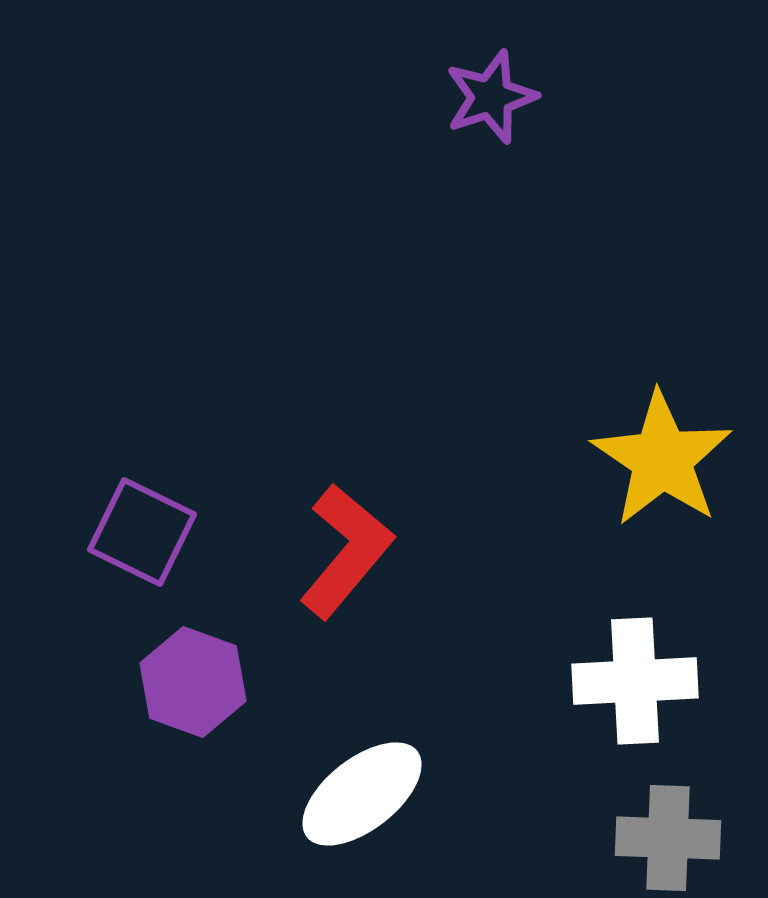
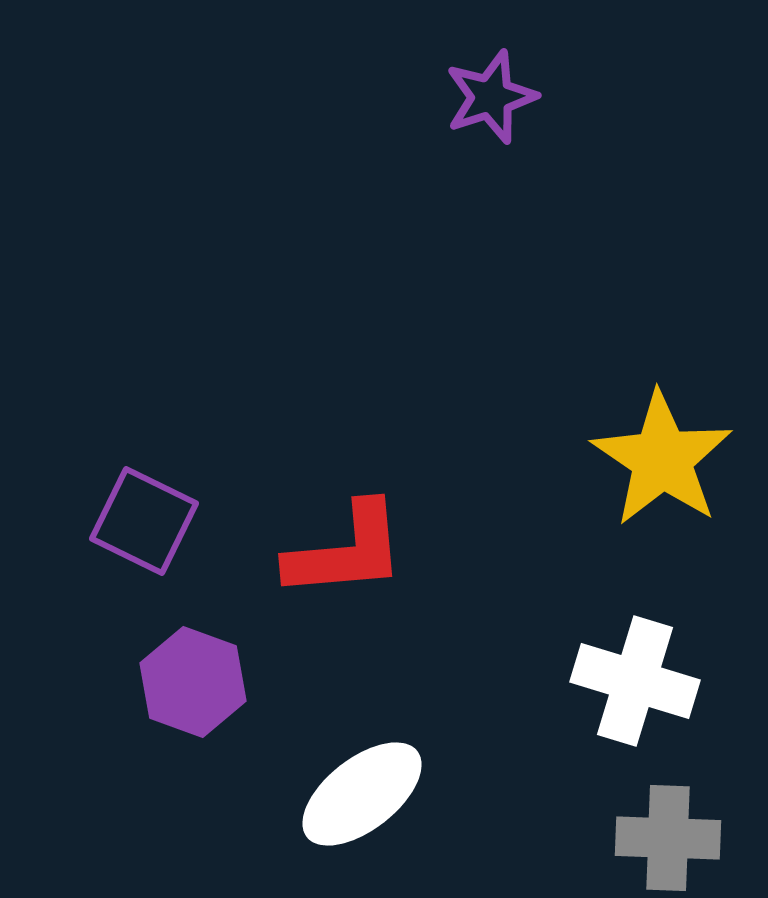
purple square: moved 2 px right, 11 px up
red L-shape: rotated 45 degrees clockwise
white cross: rotated 20 degrees clockwise
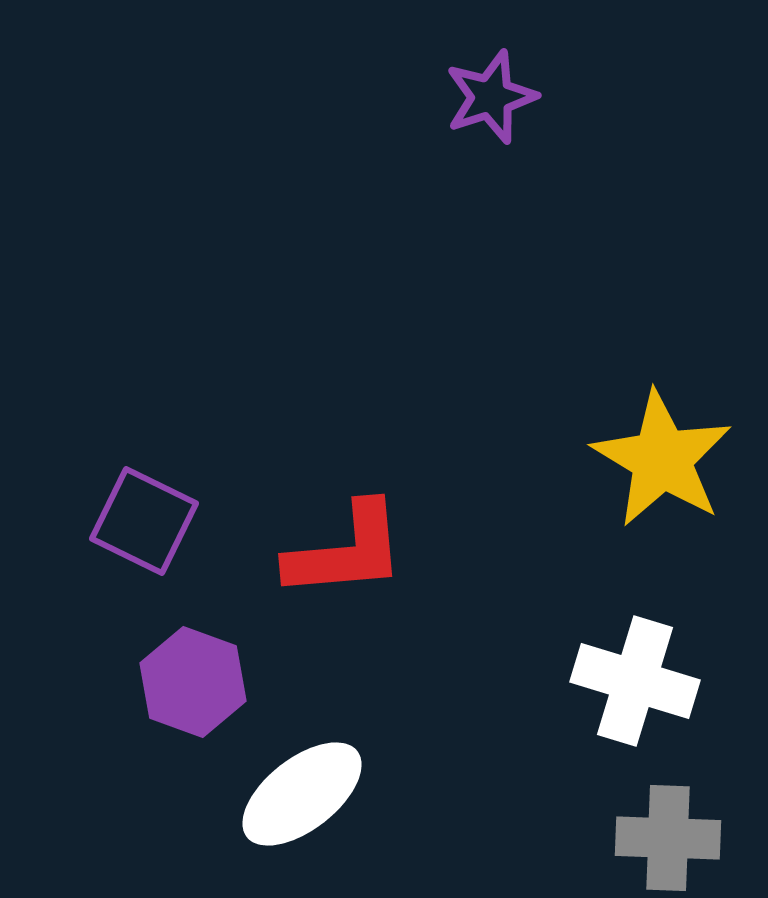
yellow star: rotated 3 degrees counterclockwise
white ellipse: moved 60 px left
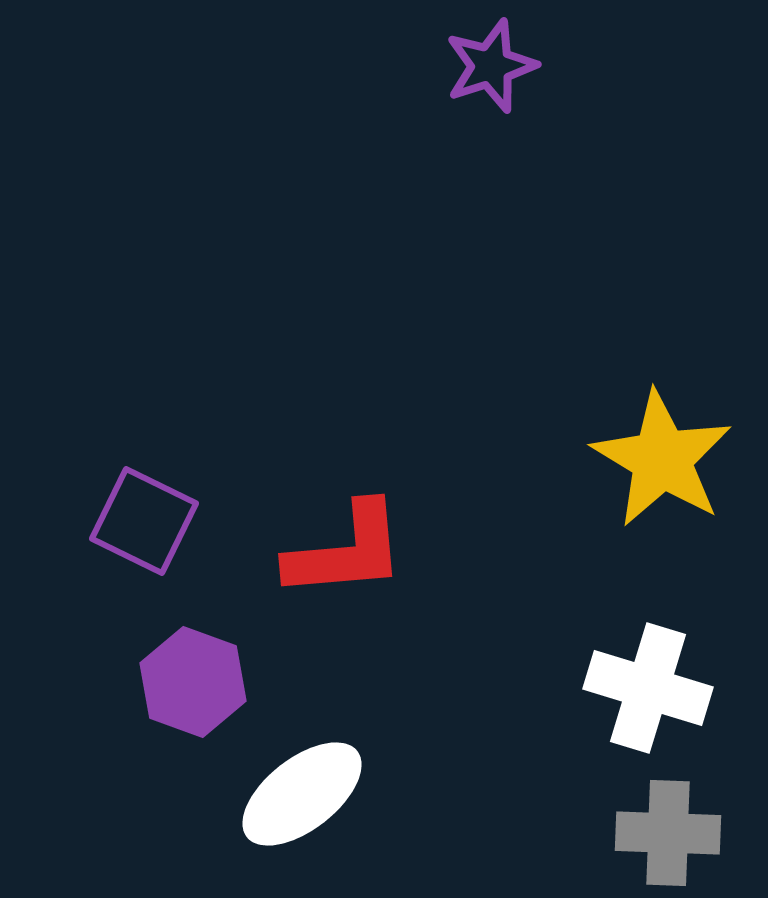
purple star: moved 31 px up
white cross: moved 13 px right, 7 px down
gray cross: moved 5 px up
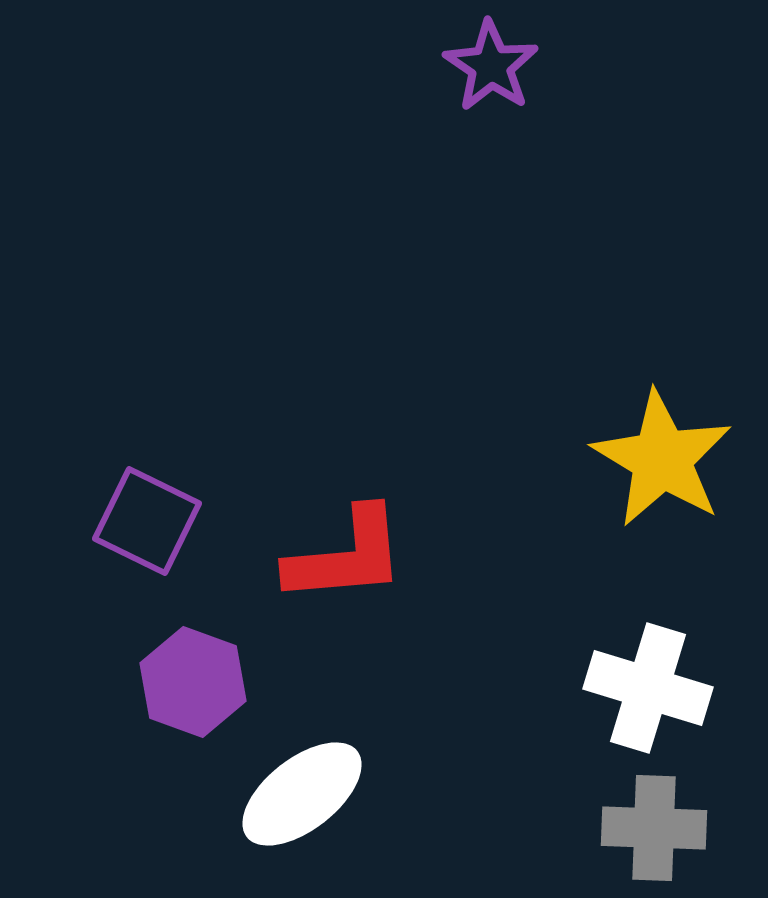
purple star: rotated 20 degrees counterclockwise
purple square: moved 3 px right
red L-shape: moved 5 px down
gray cross: moved 14 px left, 5 px up
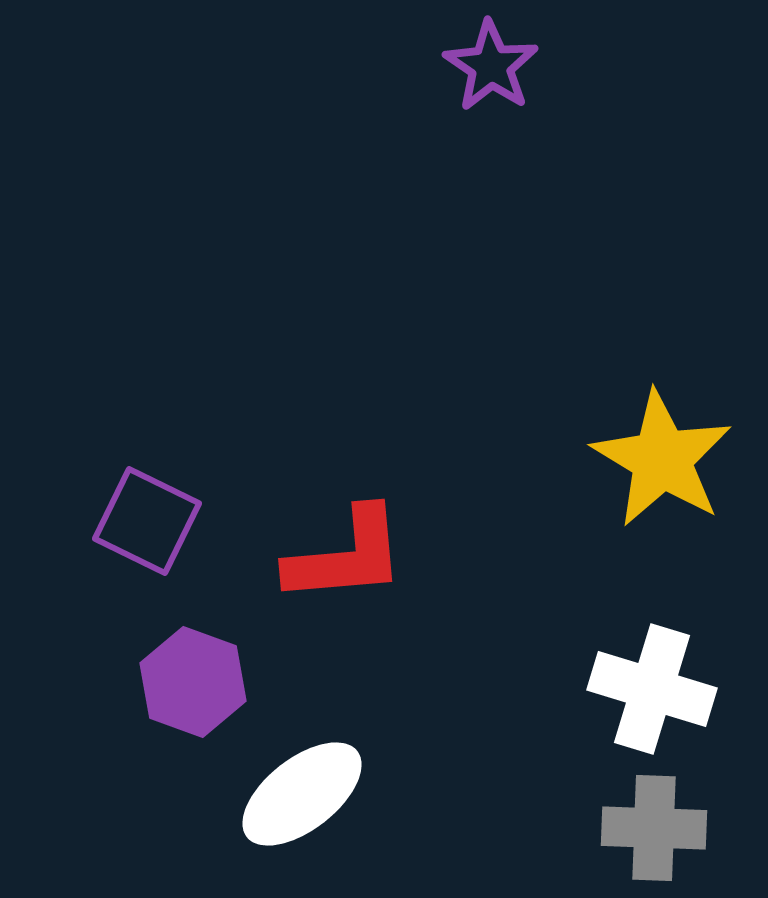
white cross: moved 4 px right, 1 px down
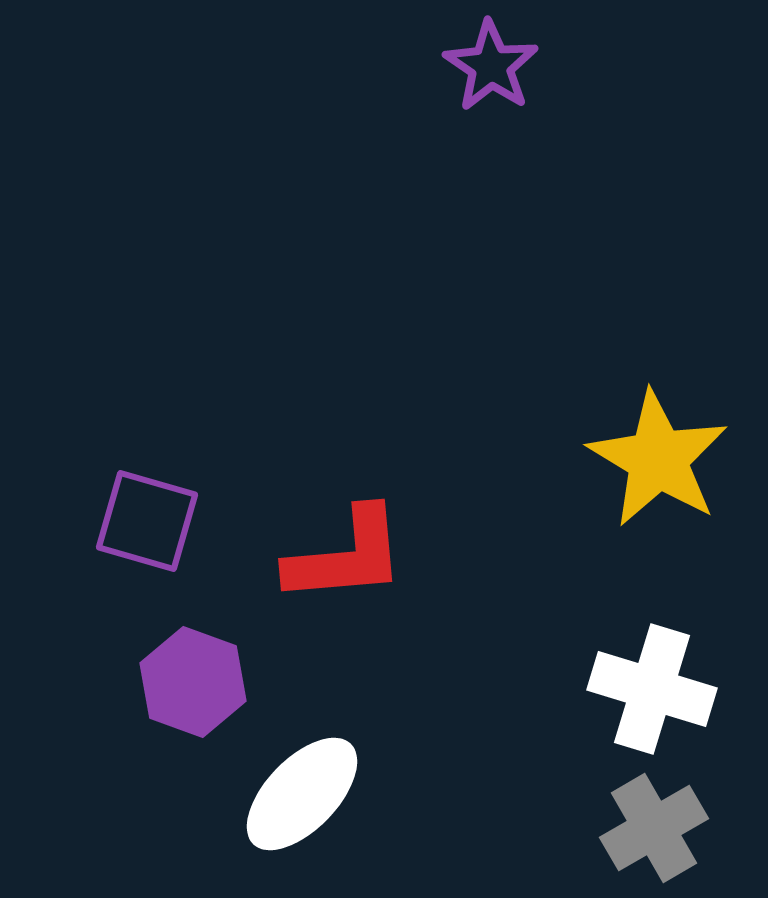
yellow star: moved 4 px left
purple square: rotated 10 degrees counterclockwise
white ellipse: rotated 8 degrees counterclockwise
gray cross: rotated 32 degrees counterclockwise
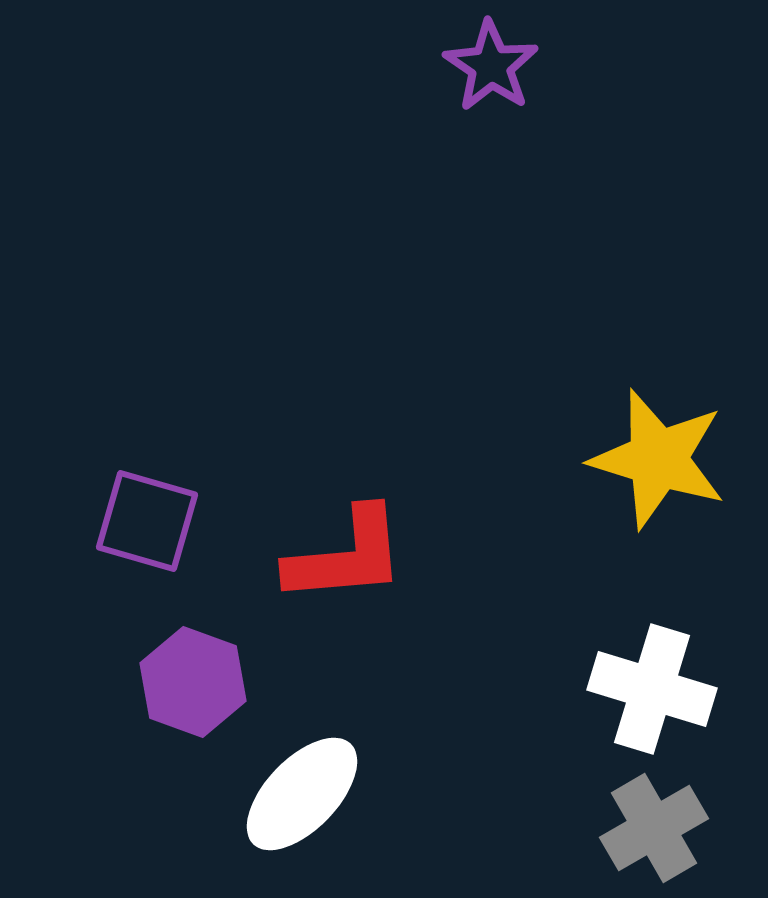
yellow star: rotated 14 degrees counterclockwise
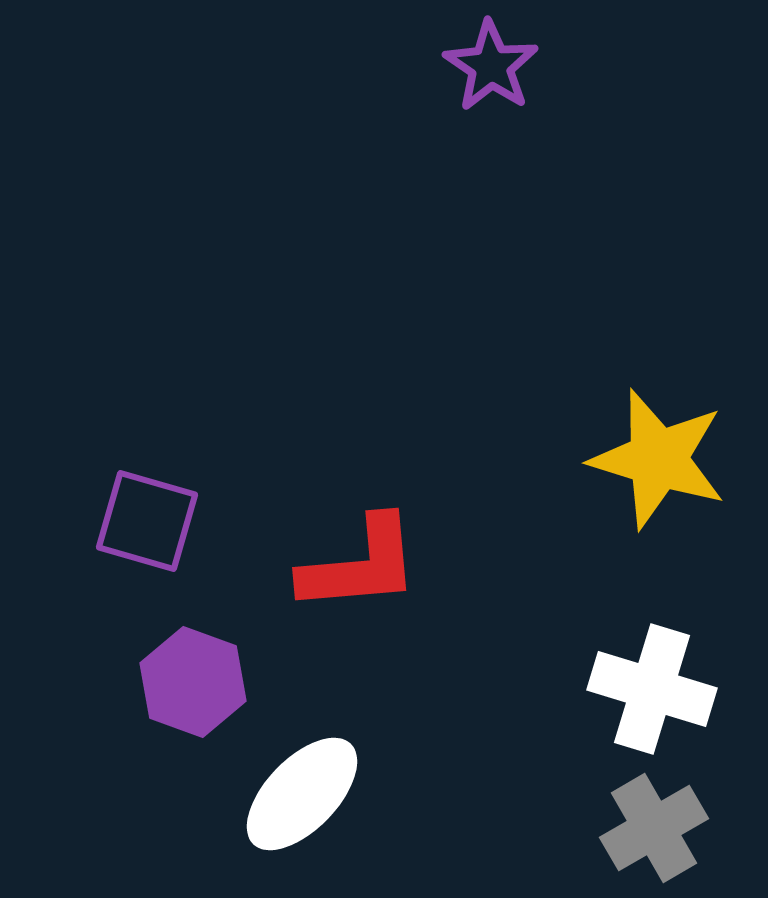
red L-shape: moved 14 px right, 9 px down
